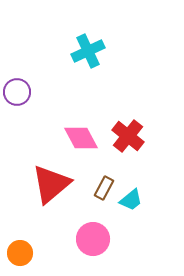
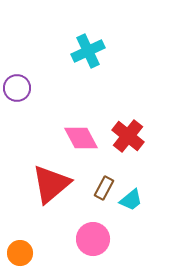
purple circle: moved 4 px up
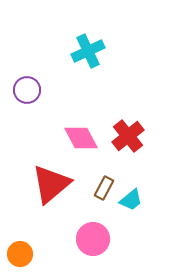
purple circle: moved 10 px right, 2 px down
red cross: rotated 12 degrees clockwise
orange circle: moved 1 px down
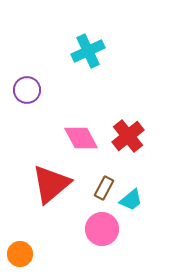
pink circle: moved 9 px right, 10 px up
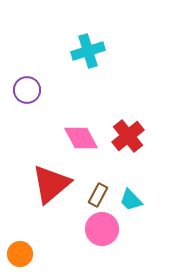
cyan cross: rotated 8 degrees clockwise
brown rectangle: moved 6 px left, 7 px down
cyan trapezoid: rotated 85 degrees clockwise
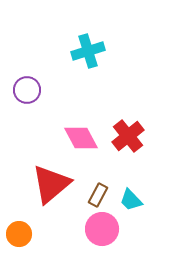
orange circle: moved 1 px left, 20 px up
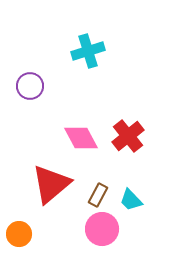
purple circle: moved 3 px right, 4 px up
